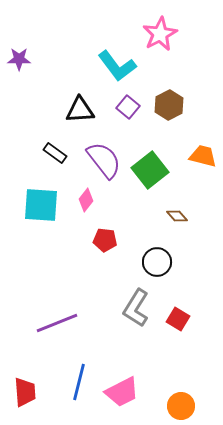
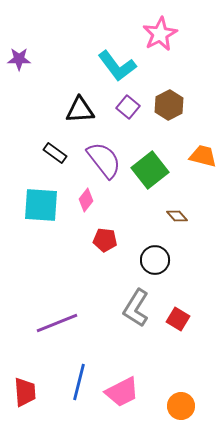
black circle: moved 2 px left, 2 px up
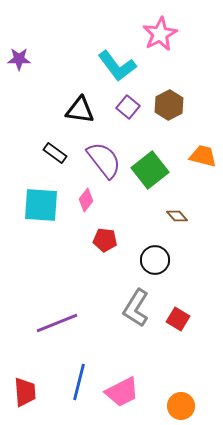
black triangle: rotated 12 degrees clockwise
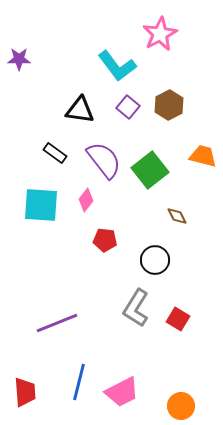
brown diamond: rotated 15 degrees clockwise
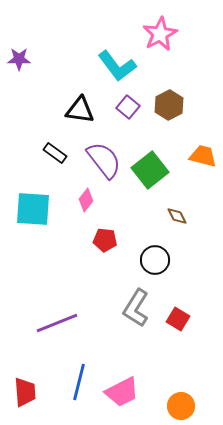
cyan square: moved 8 px left, 4 px down
